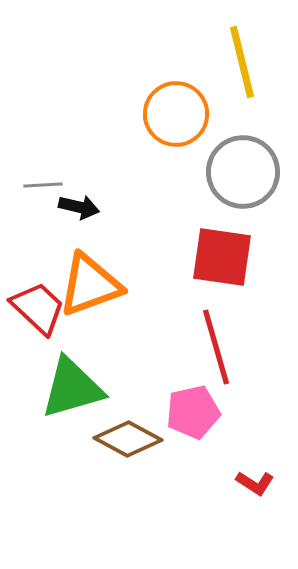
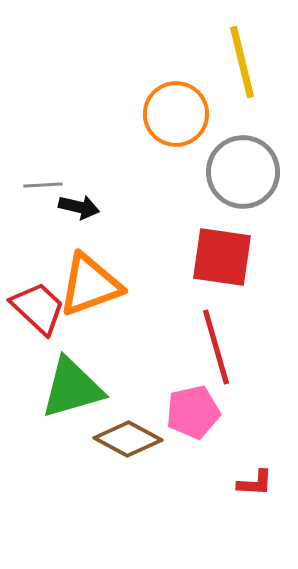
red L-shape: rotated 30 degrees counterclockwise
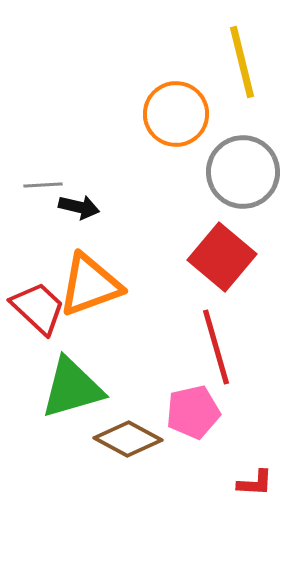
red square: rotated 32 degrees clockwise
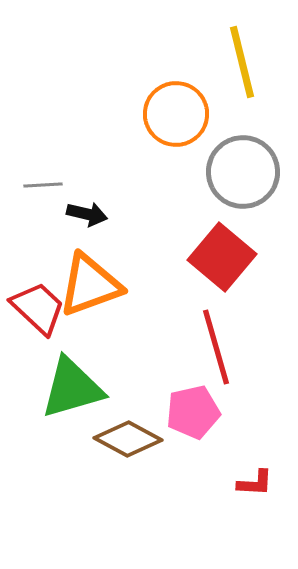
black arrow: moved 8 px right, 7 px down
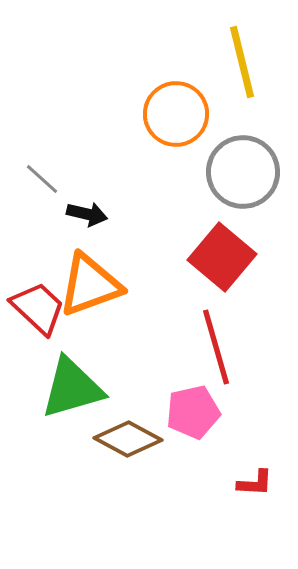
gray line: moved 1 px left, 6 px up; rotated 45 degrees clockwise
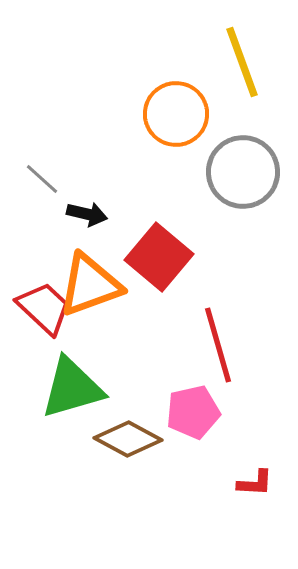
yellow line: rotated 6 degrees counterclockwise
red square: moved 63 px left
red trapezoid: moved 6 px right
red line: moved 2 px right, 2 px up
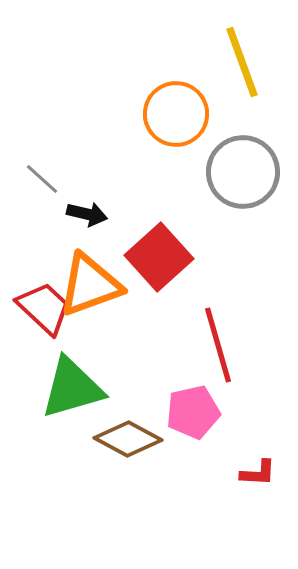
red square: rotated 8 degrees clockwise
red L-shape: moved 3 px right, 10 px up
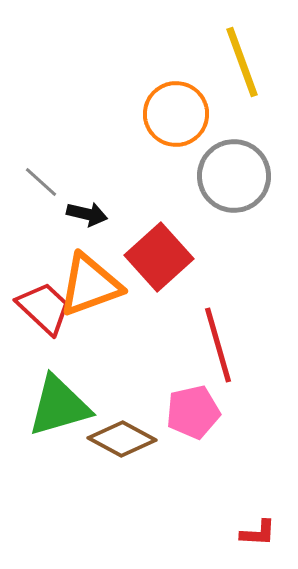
gray circle: moved 9 px left, 4 px down
gray line: moved 1 px left, 3 px down
green triangle: moved 13 px left, 18 px down
brown diamond: moved 6 px left
red L-shape: moved 60 px down
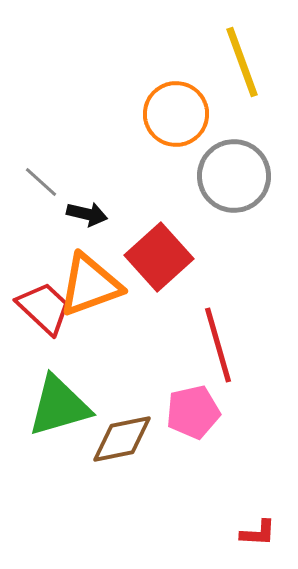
brown diamond: rotated 40 degrees counterclockwise
